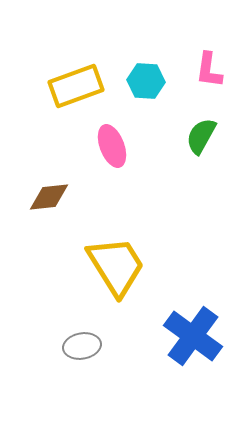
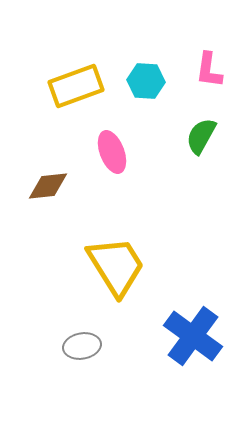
pink ellipse: moved 6 px down
brown diamond: moved 1 px left, 11 px up
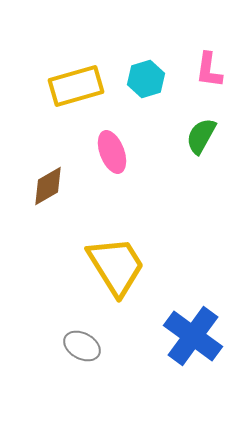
cyan hexagon: moved 2 px up; rotated 21 degrees counterclockwise
yellow rectangle: rotated 4 degrees clockwise
brown diamond: rotated 24 degrees counterclockwise
gray ellipse: rotated 39 degrees clockwise
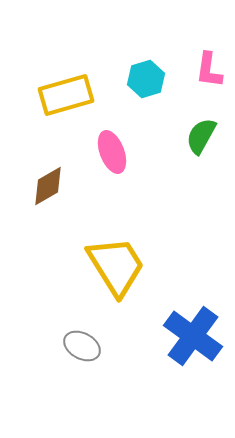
yellow rectangle: moved 10 px left, 9 px down
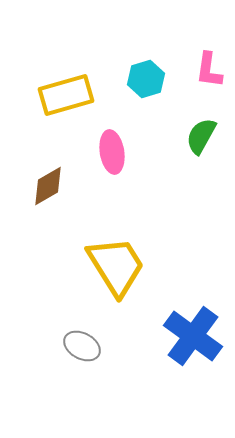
pink ellipse: rotated 12 degrees clockwise
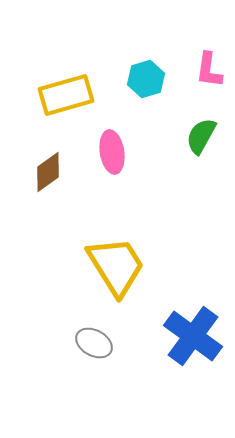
brown diamond: moved 14 px up; rotated 6 degrees counterclockwise
gray ellipse: moved 12 px right, 3 px up
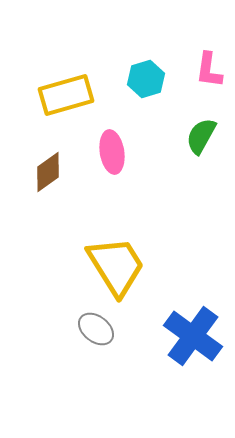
gray ellipse: moved 2 px right, 14 px up; rotated 9 degrees clockwise
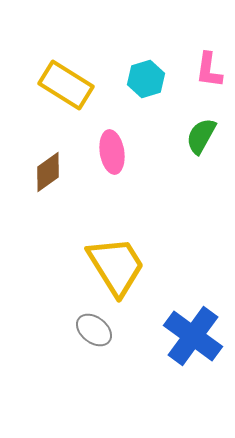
yellow rectangle: moved 10 px up; rotated 48 degrees clockwise
gray ellipse: moved 2 px left, 1 px down
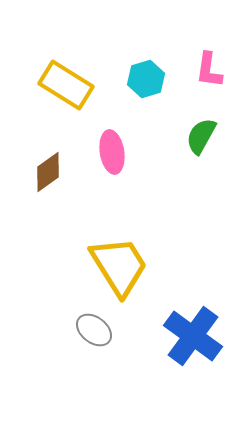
yellow trapezoid: moved 3 px right
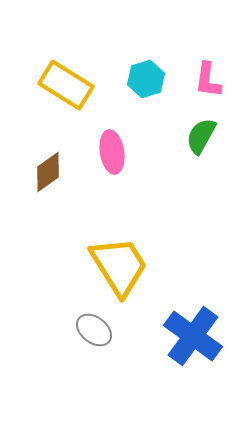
pink L-shape: moved 1 px left, 10 px down
